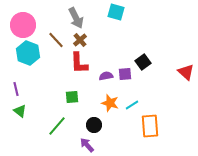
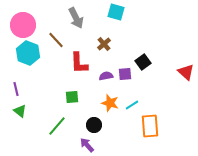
brown cross: moved 24 px right, 4 px down
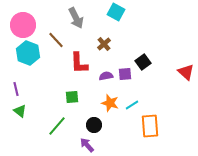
cyan square: rotated 12 degrees clockwise
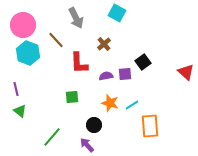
cyan square: moved 1 px right, 1 px down
green line: moved 5 px left, 11 px down
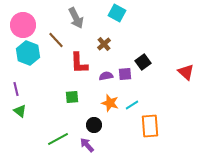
green line: moved 6 px right, 2 px down; rotated 20 degrees clockwise
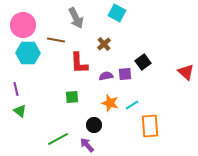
brown line: rotated 36 degrees counterclockwise
cyan hexagon: rotated 20 degrees counterclockwise
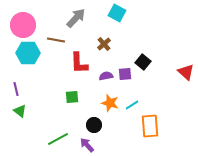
gray arrow: rotated 110 degrees counterclockwise
black square: rotated 14 degrees counterclockwise
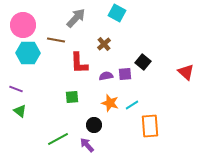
purple line: rotated 56 degrees counterclockwise
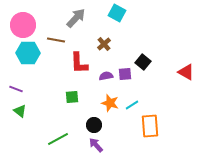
red triangle: rotated 12 degrees counterclockwise
purple arrow: moved 9 px right
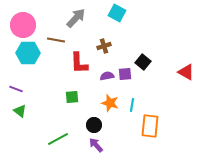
brown cross: moved 2 px down; rotated 24 degrees clockwise
purple semicircle: moved 1 px right
cyan line: rotated 48 degrees counterclockwise
orange rectangle: rotated 10 degrees clockwise
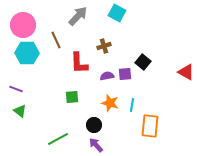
gray arrow: moved 2 px right, 2 px up
brown line: rotated 54 degrees clockwise
cyan hexagon: moved 1 px left
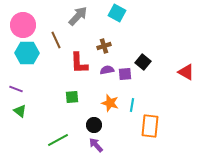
purple semicircle: moved 6 px up
green line: moved 1 px down
